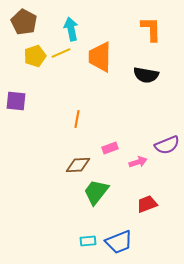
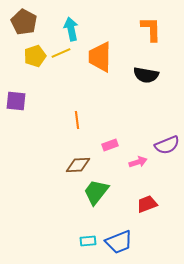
orange line: moved 1 px down; rotated 18 degrees counterclockwise
pink rectangle: moved 3 px up
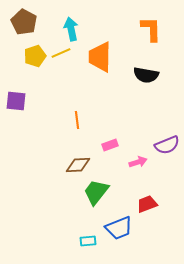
blue trapezoid: moved 14 px up
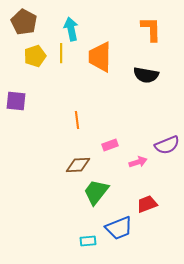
yellow line: rotated 66 degrees counterclockwise
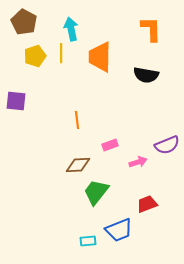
blue trapezoid: moved 2 px down
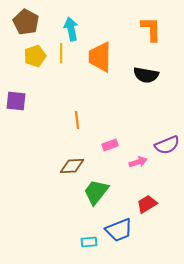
brown pentagon: moved 2 px right
brown diamond: moved 6 px left, 1 px down
red trapezoid: rotated 10 degrees counterclockwise
cyan rectangle: moved 1 px right, 1 px down
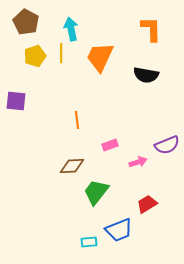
orange trapezoid: rotated 24 degrees clockwise
